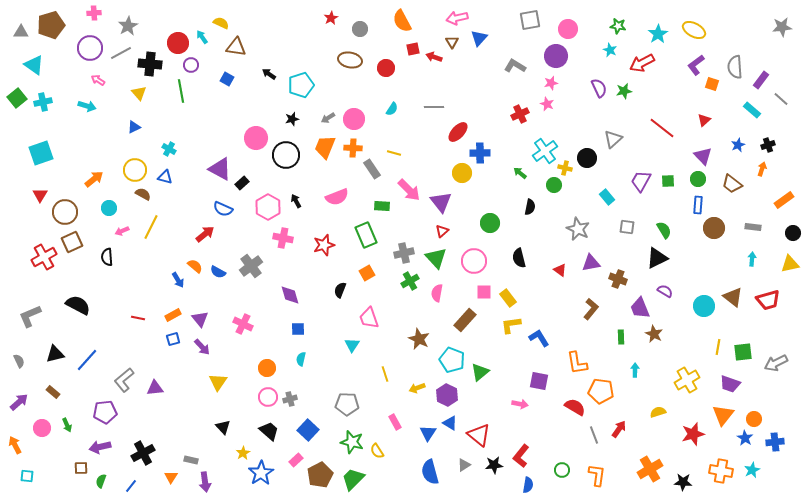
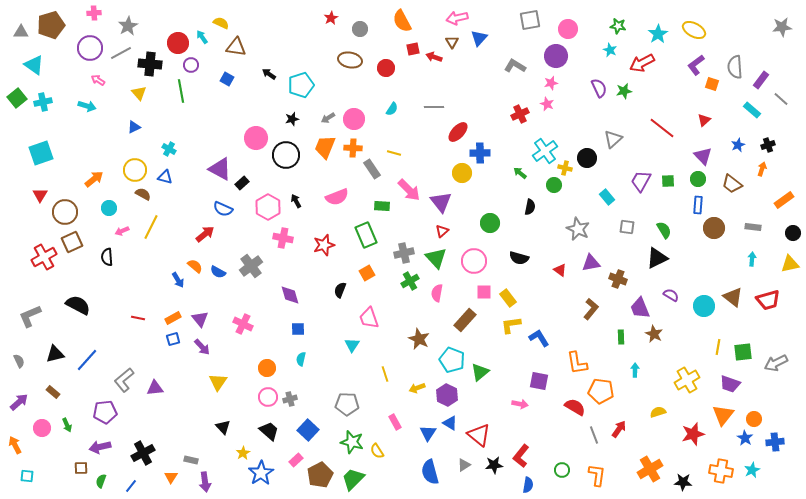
black semicircle at (519, 258): rotated 60 degrees counterclockwise
purple semicircle at (665, 291): moved 6 px right, 4 px down
orange rectangle at (173, 315): moved 3 px down
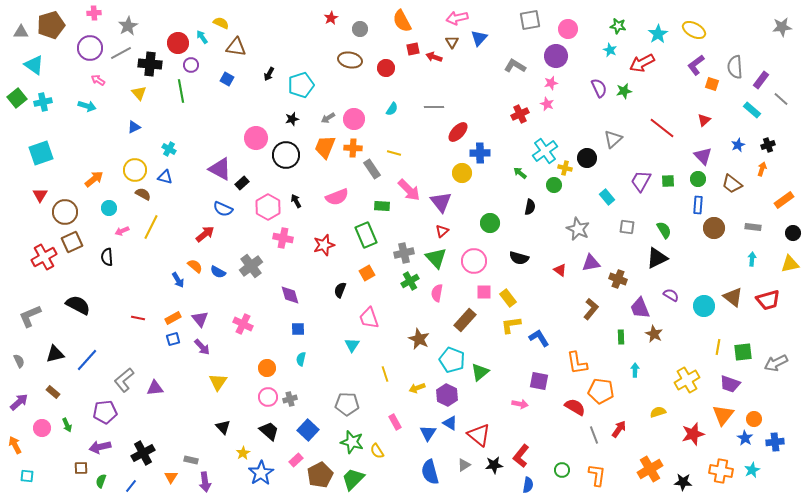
black arrow at (269, 74): rotated 96 degrees counterclockwise
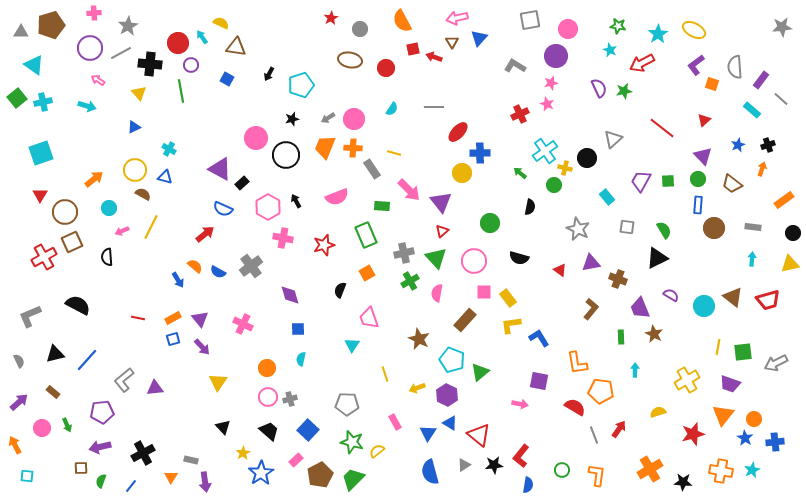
purple pentagon at (105, 412): moved 3 px left
yellow semicircle at (377, 451): rotated 84 degrees clockwise
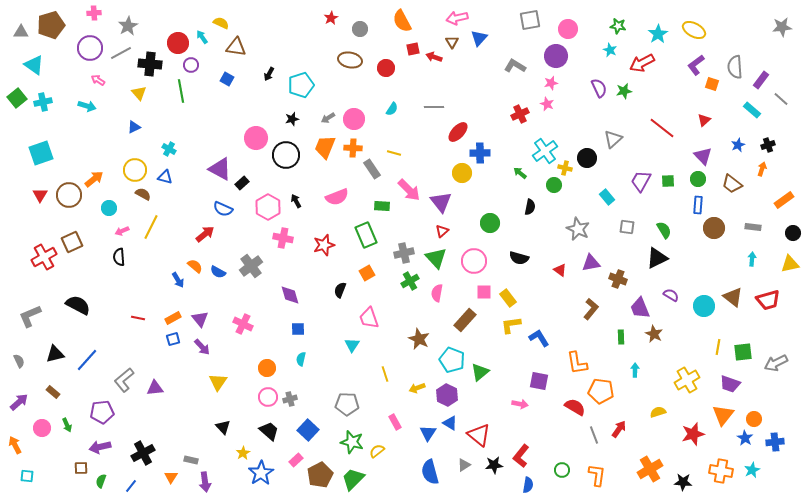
brown circle at (65, 212): moved 4 px right, 17 px up
black semicircle at (107, 257): moved 12 px right
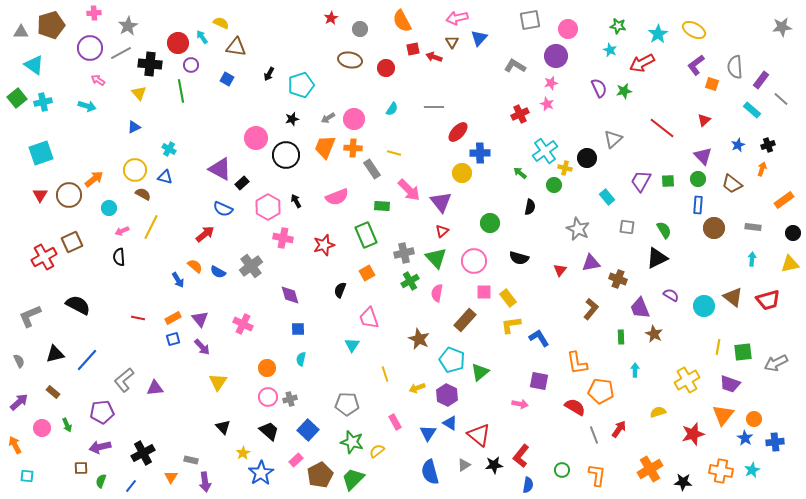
red triangle at (560, 270): rotated 32 degrees clockwise
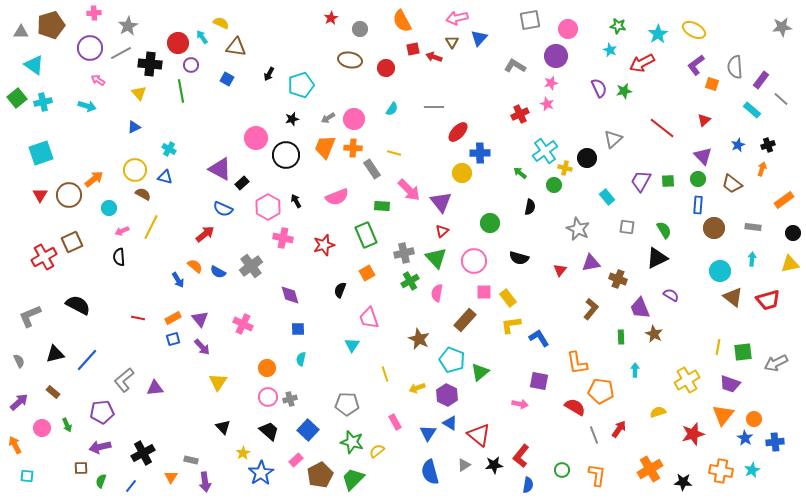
cyan circle at (704, 306): moved 16 px right, 35 px up
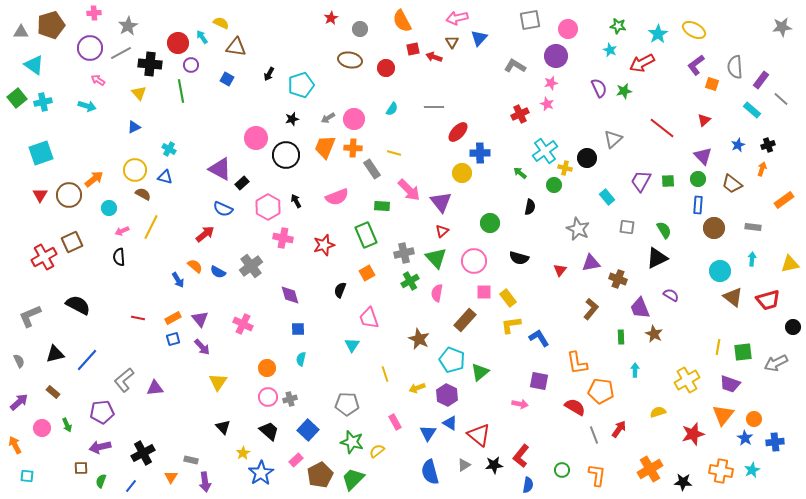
black circle at (793, 233): moved 94 px down
